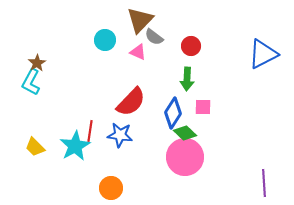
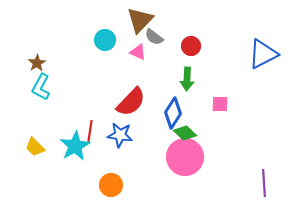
cyan L-shape: moved 10 px right, 5 px down
pink square: moved 17 px right, 3 px up
orange circle: moved 3 px up
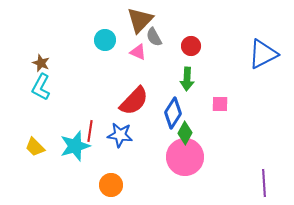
gray semicircle: rotated 24 degrees clockwise
brown star: moved 4 px right; rotated 18 degrees counterclockwise
red semicircle: moved 3 px right, 1 px up
green diamond: rotated 75 degrees clockwise
cyan star: rotated 12 degrees clockwise
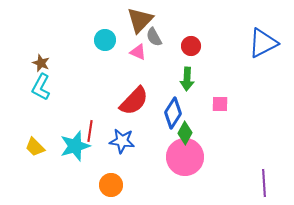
blue triangle: moved 11 px up
blue star: moved 2 px right, 6 px down
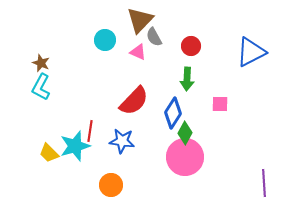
blue triangle: moved 12 px left, 9 px down
yellow trapezoid: moved 14 px right, 6 px down
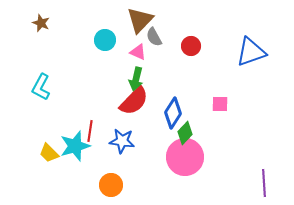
blue triangle: rotated 8 degrees clockwise
brown star: moved 40 px up
green arrow: moved 51 px left; rotated 10 degrees clockwise
green diamond: rotated 15 degrees clockwise
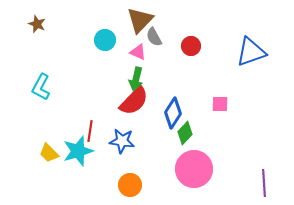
brown star: moved 4 px left, 1 px down
cyan star: moved 3 px right, 5 px down
pink circle: moved 9 px right, 12 px down
orange circle: moved 19 px right
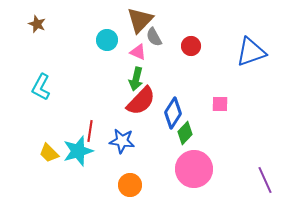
cyan circle: moved 2 px right
red semicircle: moved 7 px right
purple line: moved 1 px right, 3 px up; rotated 20 degrees counterclockwise
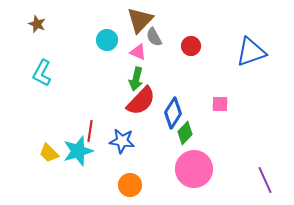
cyan L-shape: moved 1 px right, 14 px up
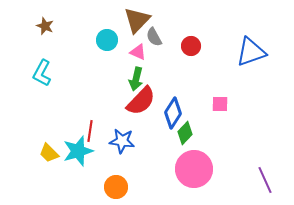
brown triangle: moved 3 px left
brown star: moved 8 px right, 2 px down
orange circle: moved 14 px left, 2 px down
